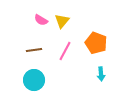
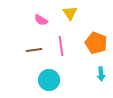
yellow triangle: moved 8 px right, 8 px up; rotated 14 degrees counterclockwise
pink line: moved 4 px left, 5 px up; rotated 36 degrees counterclockwise
cyan circle: moved 15 px right
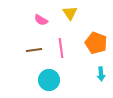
pink line: moved 2 px down
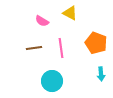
yellow triangle: rotated 28 degrees counterclockwise
pink semicircle: moved 1 px right, 1 px down
brown line: moved 2 px up
cyan circle: moved 3 px right, 1 px down
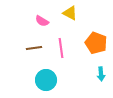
cyan circle: moved 6 px left, 1 px up
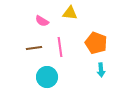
yellow triangle: rotated 21 degrees counterclockwise
pink line: moved 1 px left, 1 px up
cyan arrow: moved 4 px up
cyan circle: moved 1 px right, 3 px up
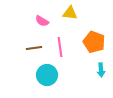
orange pentagon: moved 2 px left, 1 px up
cyan circle: moved 2 px up
